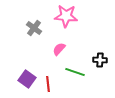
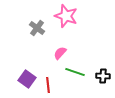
pink star: rotated 15 degrees clockwise
gray cross: moved 3 px right
pink semicircle: moved 1 px right, 4 px down
black cross: moved 3 px right, 16 px down
red line: moved 1 px down
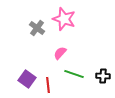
pink star: moved 2 px left, 3 px down
green line: moved 1 px left, 2 px down
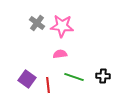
pink star: moved 2 px left, 7 px down; rotated 15 degrees counterclockwise
gray cross: moved 5 px up
pink semicircle: moved 1 px down; rotated 40 degrees clockwise
green line: moved 3 px down
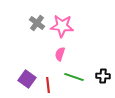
pink semicircle: rotated 64 degrees counterclockwise
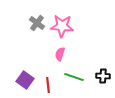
purple square: moved 2 px left, 1 px down
